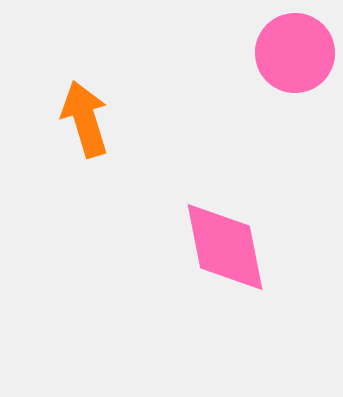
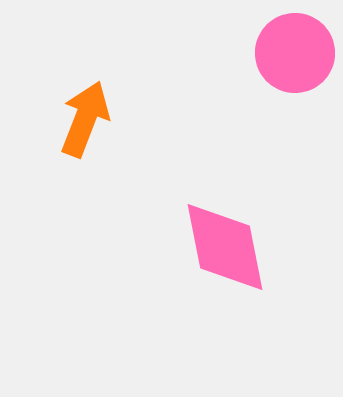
orange arrow: rotated 38 degrees clockwise
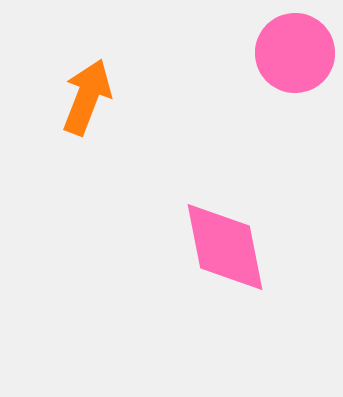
orange arrow: moved 2 px right, 22 px up
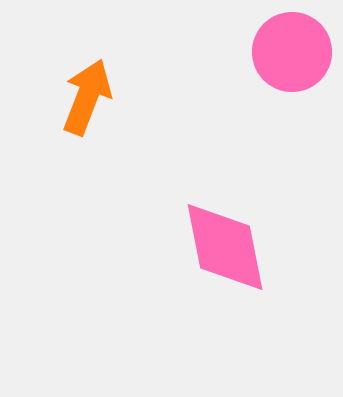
pink circle: moved 3 px left, 1 px up
